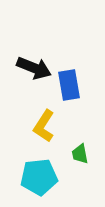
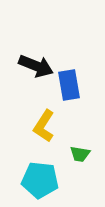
black arrow: moved 2 px right, 2 px up
green trapezoid: rotated 70 degrees counterclockwise
cyan pentagon: moved 1 px right, 3 px down; rotated 12 degrees clockwise
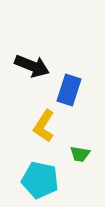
black arrow: moved 4 px left
blue rectangle: moved 5 px down; rotated 28 degrees clockwise
cyan pentagon: rotated 6 degrees clockwise
